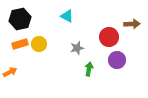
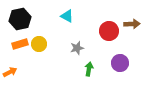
red circle: moved 6 px up
purple circle: moved 3 px right, 3 px down
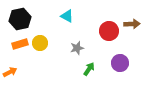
yellow circle: moved 1 px right, 1 px up
green arrow: rotated 24 degrees clockwise
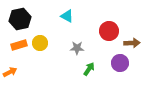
brown arrow: moved 19 px down
orange rectangle: moved 1 px left, 1 px down
gray star: rotated 16 degrees clockwise
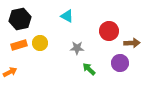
green arrow: rotated 80 degrees counterclockwise
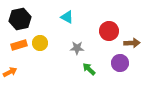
cyan triangle: moved 1 px down
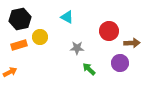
yellow circle: moved 6 px up
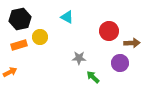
gray star: moved 2 px right, 10 px down
green arrow: moved 4 px right, 8 px down
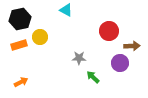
cyan triangle: moved 1 px left, 7 px up
brown arrow: moved 3 px down
orange arrow: moved 11 px right, 10 px down
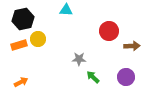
cyan triangle: rotated 24 degrees counterclockwise
black hexagon: moved 3 px right
yellow circle: moved 2 px left, 2 px down
gray star: moved 1 px down
purple circle: moved 6 px right, 14 px down
